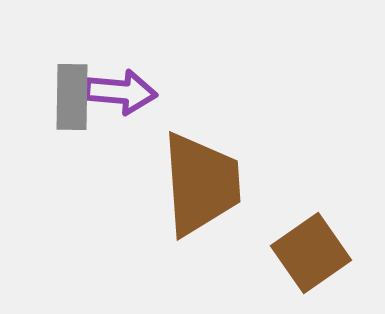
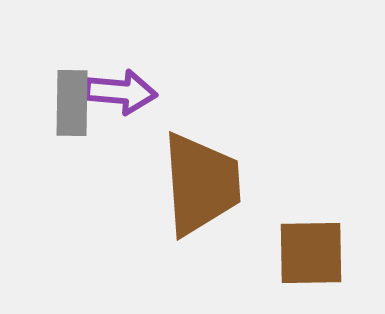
gray rectangle: moved 6 px down
brown square: rotated 34 degrees clockwise
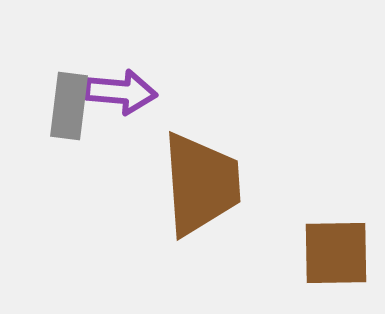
gray rectangle: moved 3 px left, 3 px down; rotated 6 degrees clockwise
brown square: moved 25 px right
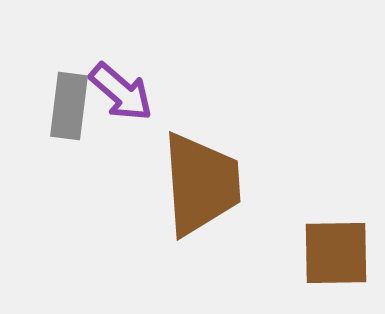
purple arrow: rotated 36 degrees clockwise
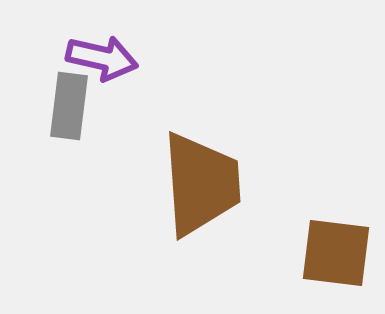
purple arrow: moved 19 px left, 34 px up; rotated 28 degrees counterclockwise
brown square: rotated 8 degrees clockwise
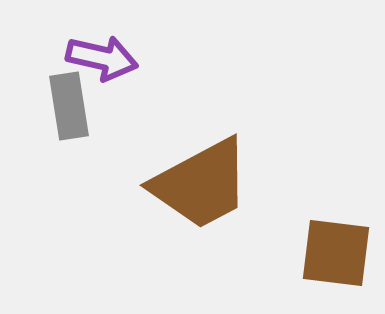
gray rectangle: rotated 16 degrees counterclockwise
brown trapezoid: rotated 66 degrees clockwise
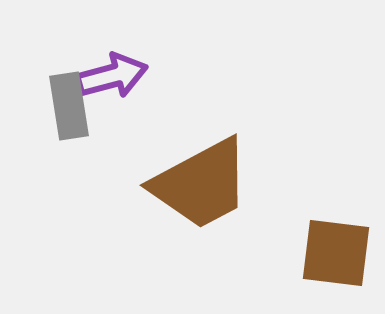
purple arrow: moved 10 px right, 18 px down; rotated 28 degrees counterclockwise
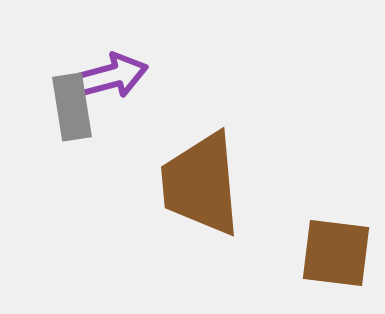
gray rectangle: moved 3 px right, 1 px down
brown trapezoid: rotated 113 degrees clockwise
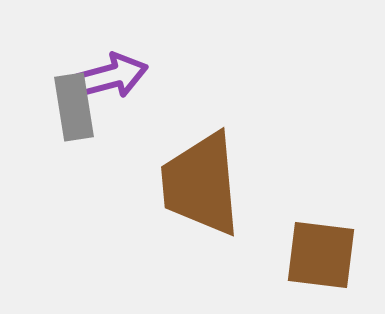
gray rectangle: moved 2 px right
brown square: moved 15 px left, 2 px down
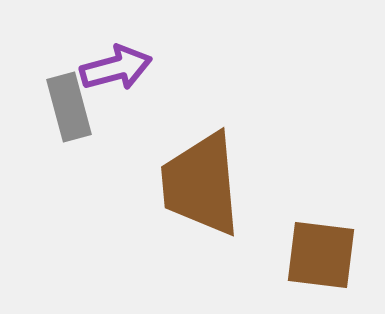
purple arrow: moved 4 px right, 8 px up
gray rectangle: moved 5 px left; rotated 6 degrees counterclockwise
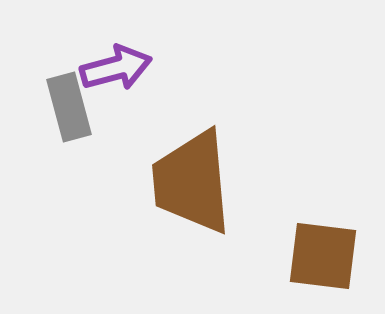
brown trapezoid: moved 9 px left, 2 px up
brown square: moved 2 px right, 1 px down
